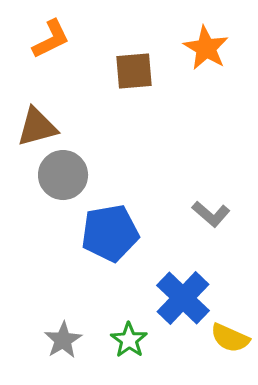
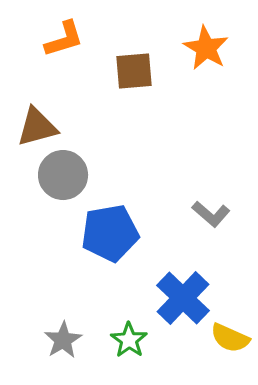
orange L-shape: moved 13 px right; rotated 9 degrees clockwise
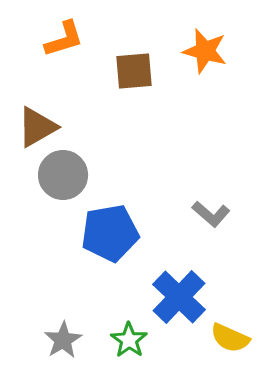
orange star: moved 1 px left, 3 px down; rotated 15 degrees counterclockwise
brown triangle: rotated 15 degrees counterclockwise
blue cross: moved 4 px left, 1 px up
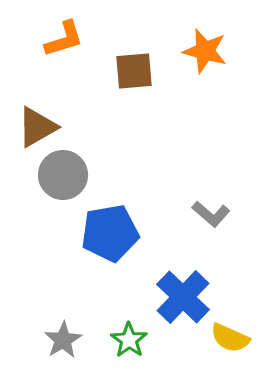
blue cross: moved 4 px right
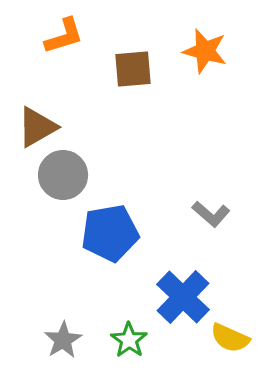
orange L-shape: moved 3 px up
brown square: moved 1 px left, 2 px up
